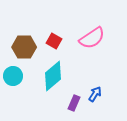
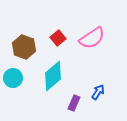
red square: moved 4 px right, 3 px up; rotated 21 degrees clockwise
brown hexagon: rotated 20 degrees clockwise
cyan circle: moved 2 px down
blue arrow: moved 3 px right, 2 px up
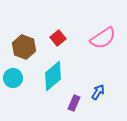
pink semicircle: moved 11 px right
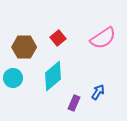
brown hexagon: rotated 20 degrees counterclockwise
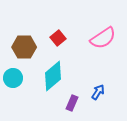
purple rectangle: moved 2 px left
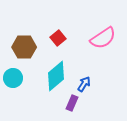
cyan diamond: moved 3 px right
blue arrow: moved 14 px left, 8 px up
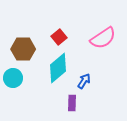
red square: moved 1 px right, 1 px up
brown hexagon: moved 1 px left, 2 px down
cyan diamond: moved 2 px right, 8 px up
blue arrow: moved 3 px up
purple rectangle: rotated 21 degrees counterclockwise
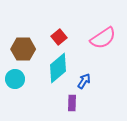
cyan circle: moved 2 px right, 1 px down
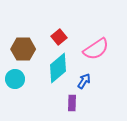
pink semicircle: moved 7 px left, 11 px down
